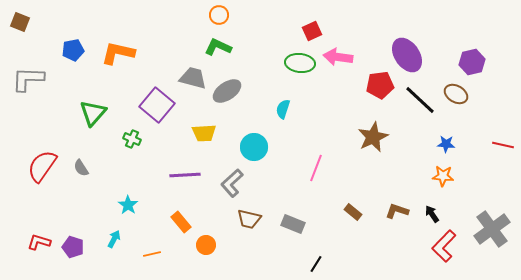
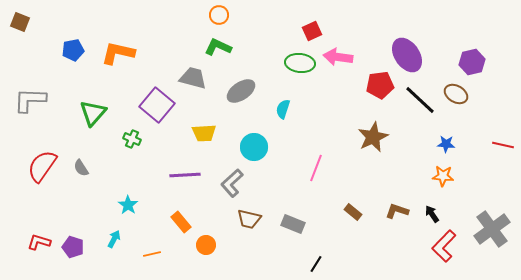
gray L-shape at (28, 79): moved 2 px right, 21 px down
gray ellipse at (227, 91): moved 14 px right
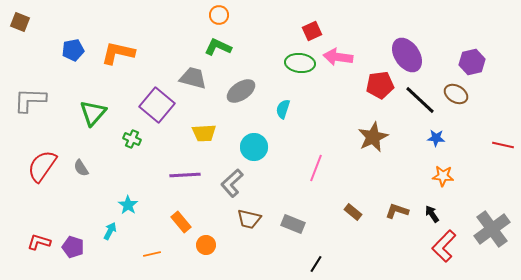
blue star at (446, 144): moved 10 px left, 6 px up
cyan arrow at (114, 239): moved 4 px left, 8 px up
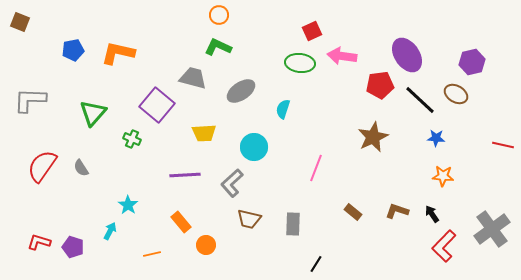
pink arrow at (338, 57): moved 4 px right, 1 px up
gray rectangle at (293, 224): rotated 70 degrees clockwise
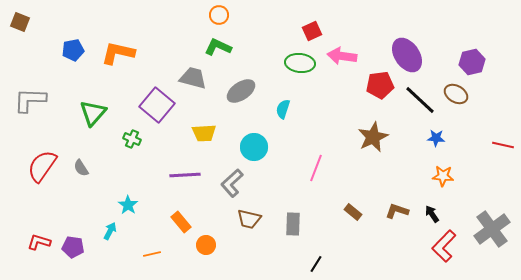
purple pentagon at (73, 247): rotated 10 degrees counterclockwise
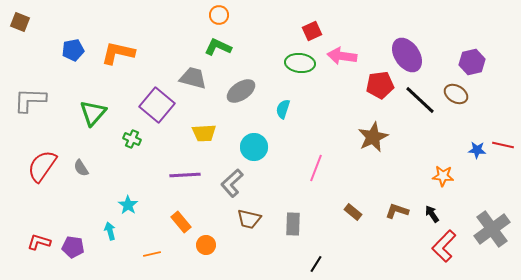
blue star at (436, 138): moved 41 px right, 12 px down
cyan arrow at (110, 231): rotated 42 degrees counterclockwise
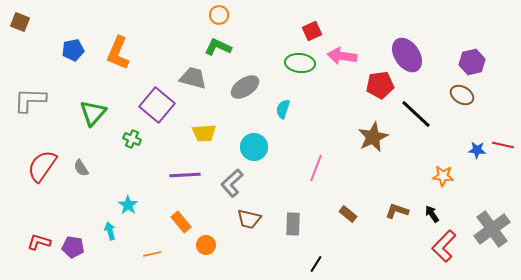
orange L-shape at (118, 53): rotated 80 degrees counterclockwise
gray ellipse at (241, 91): moved 4 px right, 4 px up
brown ellipse at (456, 94): moved 6 px right, 1 px down
black line at (420, 100): moved 4 px left, 14 px down
brown rectangle at (353, 212): moved 5 px left, 2 px down
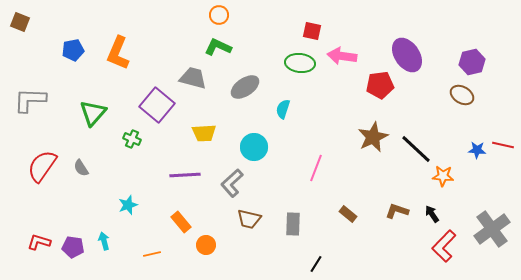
red square at (312, 31): rotated 36 degrees clockwise
black line at (416, 114): moved 35 px down
cyan star at (128, 205): rotated 18 degrees clockwise
cyan arrow at (110, 231): moved 6 px left, 10 px down
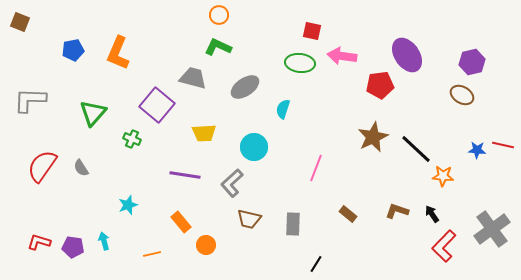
purple line at (185, 175): rotated 12 degrees clockwise
